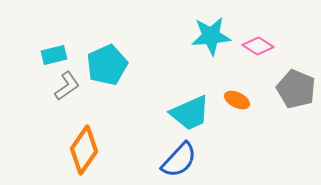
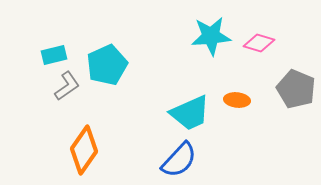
pink diamond: moved 1 px right, 3 px up; rotated 16 degrees counterclockwise
orange ellipse: rotated 20 degrees counterclockwise
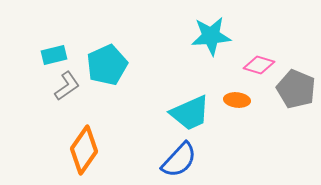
pink diamond: moved 22 px down
